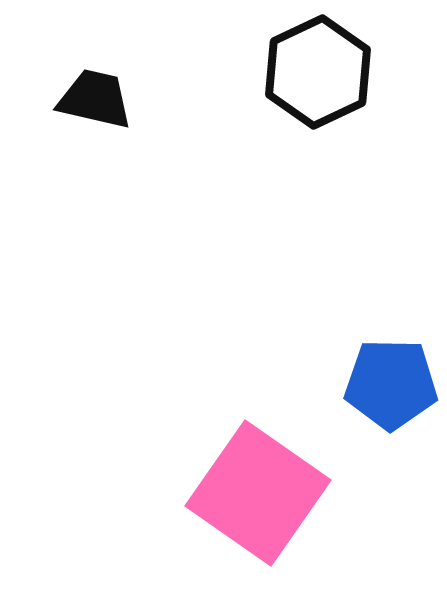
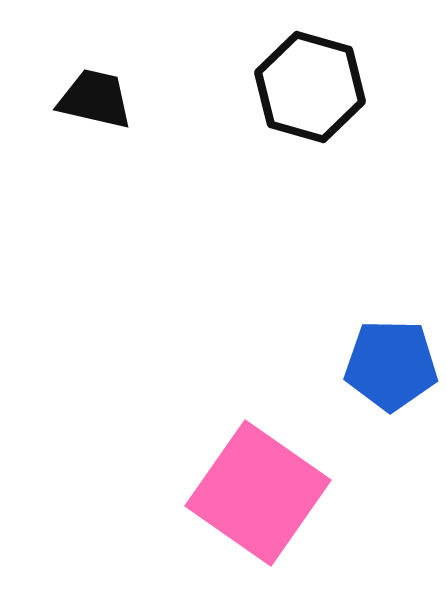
black hexagon: moved 8 px left, 15 px down; rotated 19 degrees counterclockwise
blue pentagon: moved 19 px up
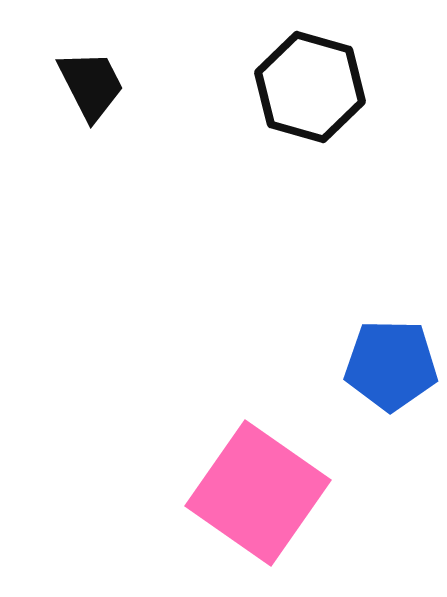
black trapezoid: moved 4 px left, 14 px up; rotated 50 degrees clockwise
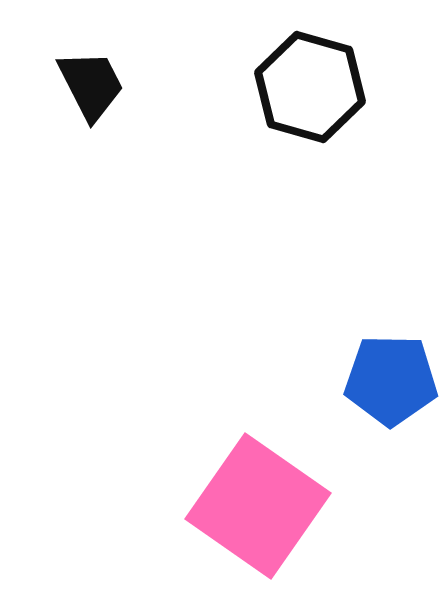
blue pentagon: moved 15 px down
pink square: moved 13 px down
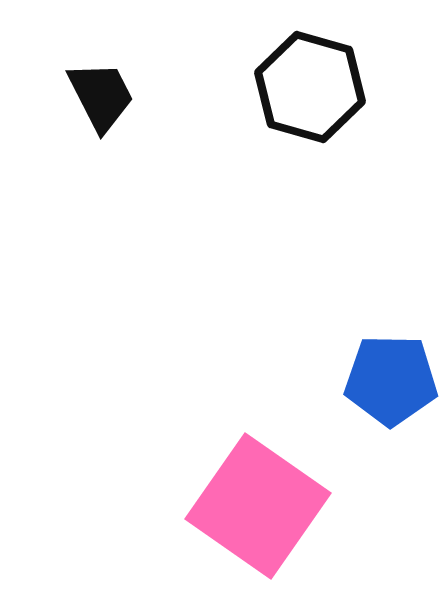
black trapezoid: moved 10 px right, 11 px down
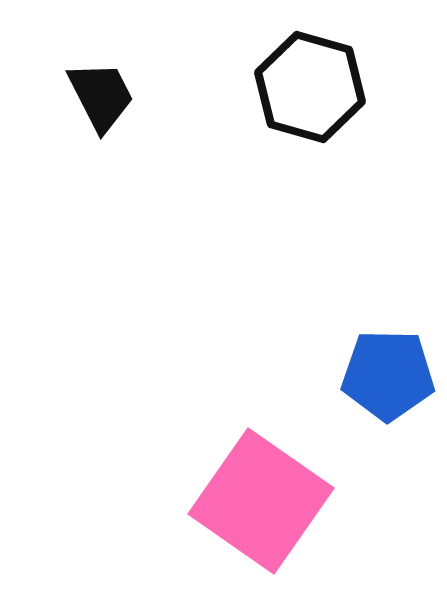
blue pentagon: moved 3 px left, 5 px up
pink square: moved 3 px right, 5 px up
